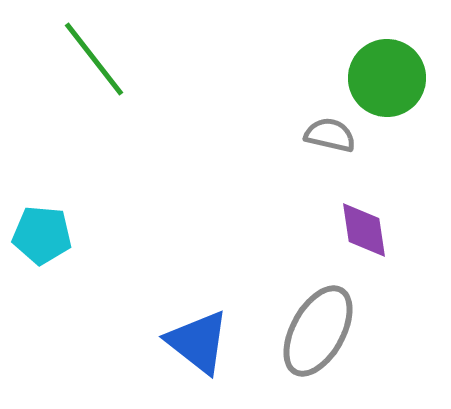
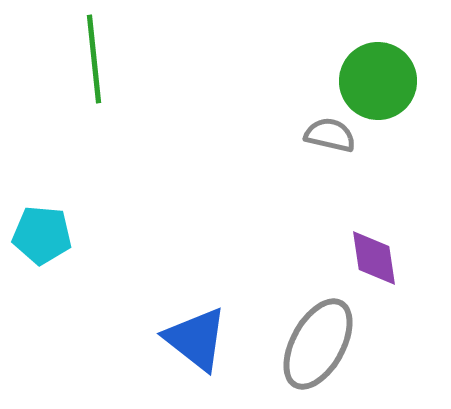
green line: rotated 32 degrees clockwise
green circle: moved 9 px left, 3 px down
purple diamond: moved 10 px right, 28 px down
gray ellipse: moved 13 px down
blue triangle: moved 2 px left, 3 px up
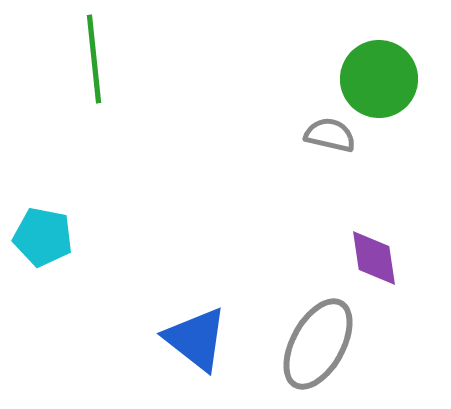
green circle: moved 1 px right, 2 px up
cyan pentagon: moved 1 px right, 2 px down; rotated 6 degrees clockwise
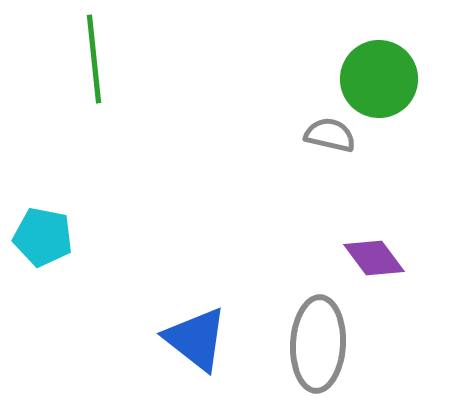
purple diamond: rotated 28 degrees counterclockwise
gray ellipse: rotated 26 degrees counterclockwise
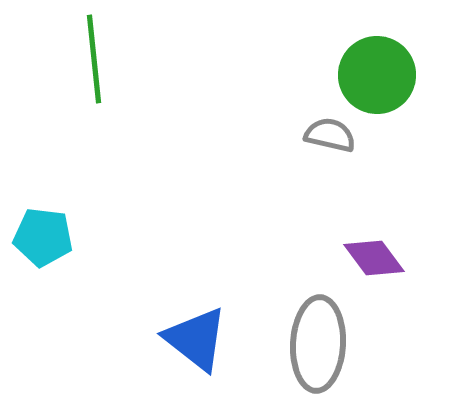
green circle: moved 2 px left, 4 px up
cyan pentagon: rotated 4 degrees counterclockwise
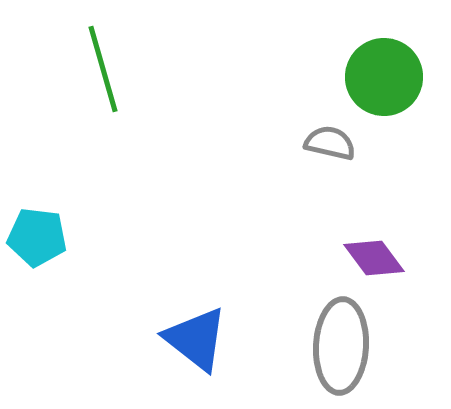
green line: moved 9 px right, 10 px down; rotated 10 degrees counterclockwise
green circle: moved 7 px right, 2 px down
gray semicircle: moved 8 px down
cyan pentagon: moved 6 px left
gray ellipse: moved 23 px right, 2 px down
